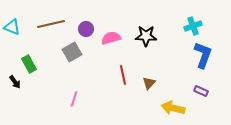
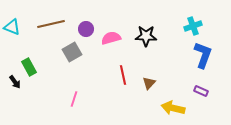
green rectangle: moved 3 px down
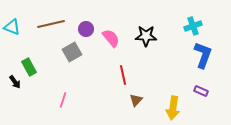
pink semicircle: rotated 66 degrees clockwise
brown triangle: moved 13 px left, 17 px down
pink line: moved 11 px left, 1 px down
yellow arrow: rotated 95 degrees counterclockwise
